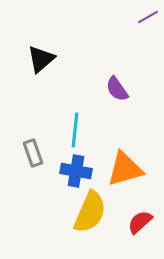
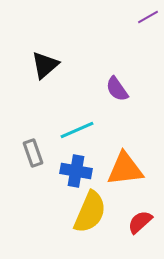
black triangle: moved 4 px right, 6 px down
cyan line: moved 2 px right; rotated 60 degrees clockwise
orange triangle: rotated 9 degrees clockwise
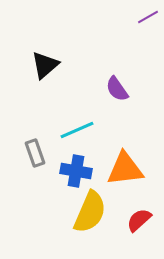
gray rectangle: moved 2 px right
red semicircle: moved 1 px left, 2 px up
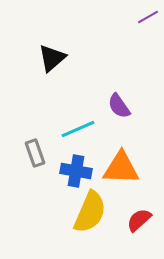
black triangle: moved 7 px right, 7 px up
purple semicircle: moved 2 px right, 17 px down
cyan line: moved 1 px right, 1 px up
orange triangle: moved 4 px left, 1 px up; rotated 9 degrees clockwise
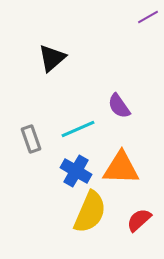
gray rectangle: moved 4 px left, 14 px up
blue cross: rotated 20 degrees clockwise
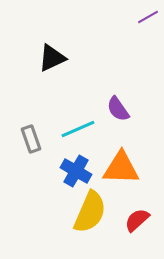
black triangle: rotated 16 degrees clockwise
purple semicircle: moved 1 px left, 3 px down
red semicircle: moved 2 px left
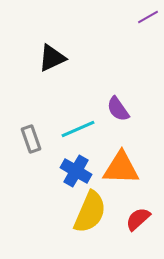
red semicircle: moved 1 px right, 1 px up
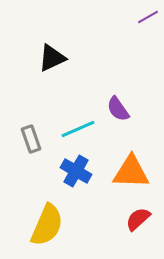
orange triangle: moved 10 px right, 4 px down
yellow semicircle: moved 43 px left, 13 px down
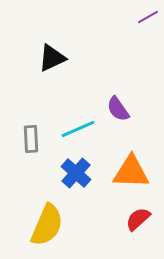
gray rectangle: rotated 16 degrees clockwise
blue cross: moved 2 px down; rotated 12 degrees clockwise
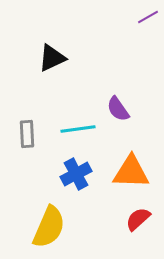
cyan line: rotated 16 degrees clockwise
gray rectangle: moved 4 px left, 5 px up
blue cross: moved 1 px down; rotated 20 degrees clockwise
yellow semicircle: moved 2 px right, 2 px down
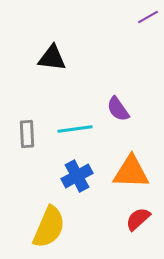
black triangle: rotated 32 degrees clockwise
cyan line: moved 3 px left
blue cross: moved 1 px right, 2 px down
